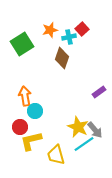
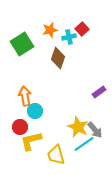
brown diamond: moved 4 px left
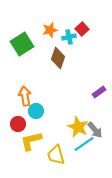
cyan circle: moved 1 px right
red circle: moved 2 px left, 3 px up
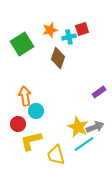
red square: rotated 24 degrees clockwise
gray arrow: moved 3 px up; rotated 72 degrees counterclockwise
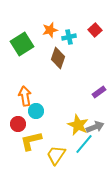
red square: moved 13 px right, 1 px down; rotated 24 degrees counterclockwise
yellow star: moved 2 px up
cyan line: rotated 15 degrees counterclockwise
yellow trapezoid: rotated 50 degrees clockwise
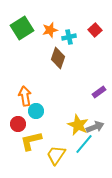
green square: moved 16 px up
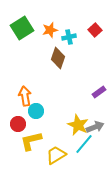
yellow trapezoid: rotated 25 degrees clockwise
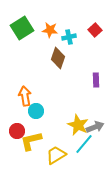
orange star: rotated 21 degrees clockwise
purple rectangle: moved 3 px left, 12 px up; rotated 56 degrees counterclockwise
red circle: moved 1 px left, 7 px down
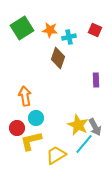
red square: rotated 24 degrees counterclockwise
cyan circle: moved 7 px down
gray arrow: rotated 84 degrees clockwise
red circle: moved 3 px up
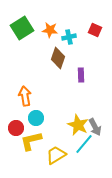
purple rectangle: moved 15 px left, 5 px up
red circle: moved 1 px left
